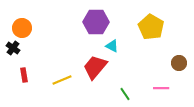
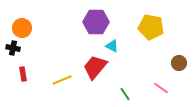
yellow pentagon: rotated 20 degrees counterclockwise
black cross: rotated 24 degrees counterclockwise
red rectangle: moved 1 px left, 1 px up
pink line: rotated 35 degrees clockwise
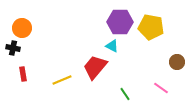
purple hexagon: moved 24 px right
brown circle: moved 2 px left, 1 px up
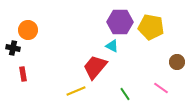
orange circle: moved 6 px right, 2 px down
yellow line: moved 14 px right, 11 px down
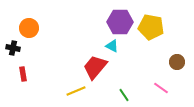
orange circle: moved 1 px right, 2 px up
green line: moved 1 px left, 1 px down
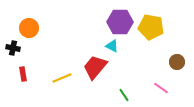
yellow line: moved 14 px left, 13 px up
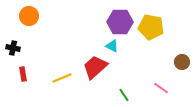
orange circle: moved 12 px up
brown circle: moved 5 px right
red trapezoid: rotated 8 degrees clockwise
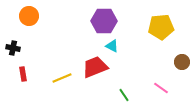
purple hexagon: moved 16 px left, 1 px up
yellow pentagon: moved 10 px right; rotated 15 degrees counterclockwise
red trapezoid: rotated 20 degrees clockwise
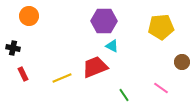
red rectangle: rotated 16 degrees counterclockwise
